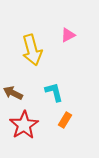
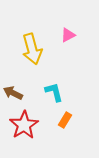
yellow arrow: moved 1 px up
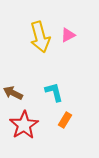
yellow arrow: moved 8 px right, 12 px up
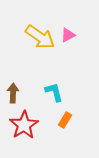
yellow arrow: rotated 40 degrees counterclockwise
brown arrow: rotated 66 degrees clockwise
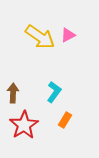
cyan L-shape: rotated 50 degrees clockwise
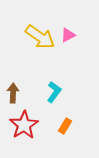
orange rectangle: moved 6 px down
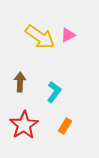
brown arrow: moved 7 px right, 11 px up
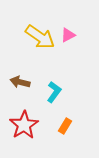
brown arrow: rotated 78 degrees counterclockwise
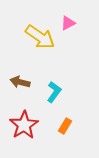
pink triangle: moved 12 px up
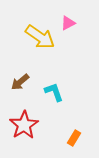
brown arrow: rotated 54 degrees counterclockwise
cyan L-shape: rotated 55 degrees counterclockwise
orange rectangle: moved 9 px right, 12 px down
